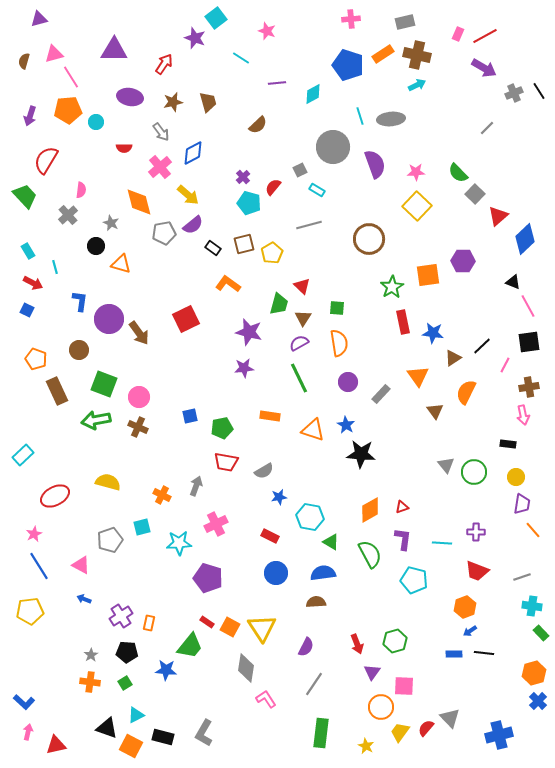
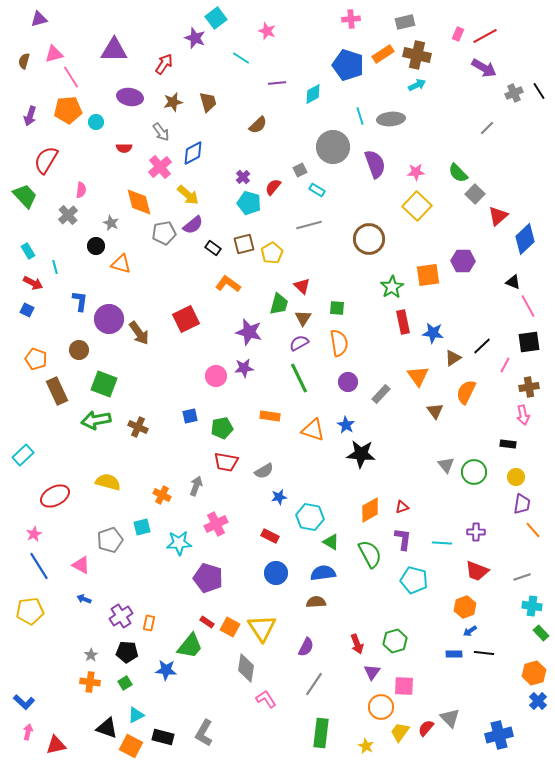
pink circle at (139, 397): moved 77 px right, 21 px up
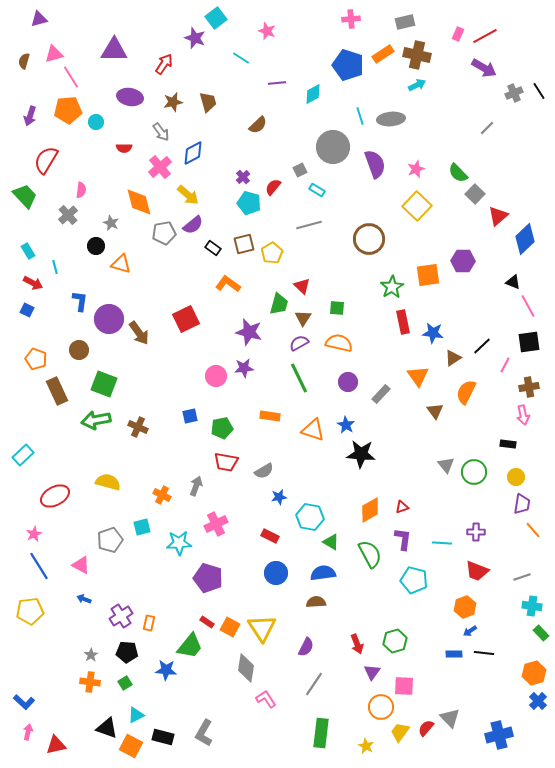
pink star at (416, 172): moved 3 px up; rotated 18 degrees counterclockwise
orange semicircle at (339, 343): rotated 68 degrees counterclockwise
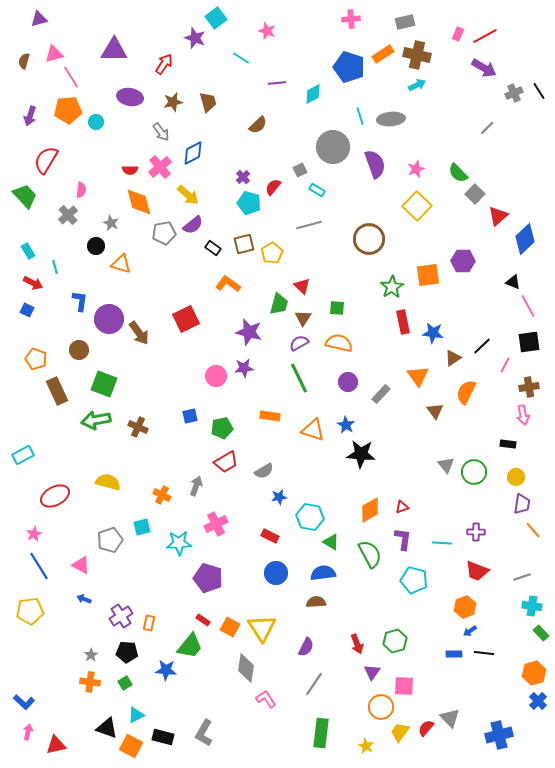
blue pentagon at (348, 65): moved 1 px right, 2 px down
red semicircle at (124, 148): moved 6 px right, 22 px down
cyan rectangle at (23, 455): rotated 15 degrees clockwise
red trapezoid at (226, 462): rotated 40 degrees counterclockwise
red rectangle at (207, 622): moved 4 px left, 2 px up
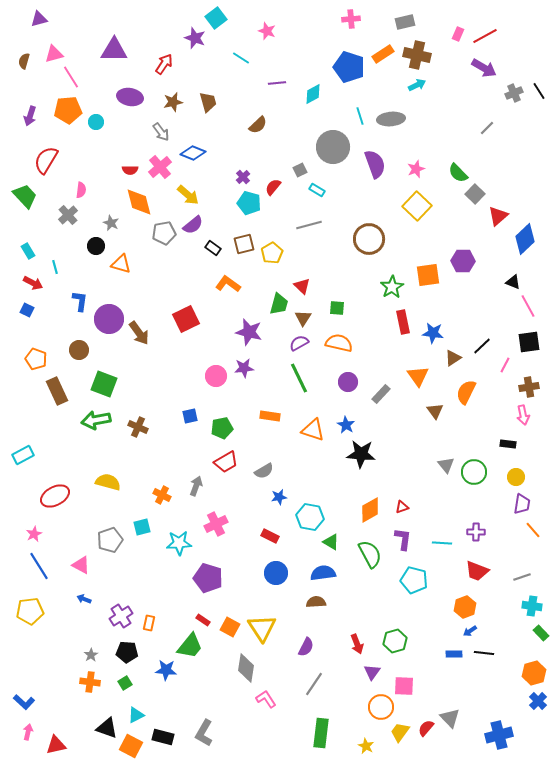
blue diamond at (193, 153): rotated 50 degrees clockwise
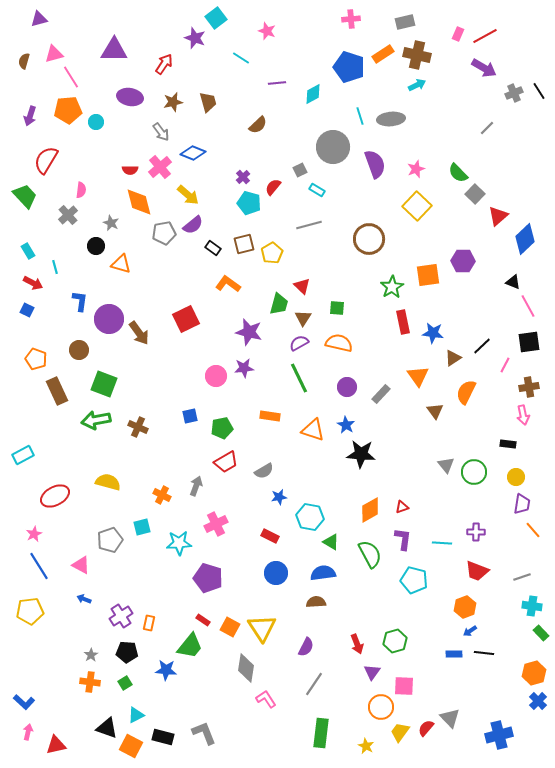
purple circle at (348, 382): moved 1 px left, 5 px down
gray L-shape at (204, 733): rotated 128 degrees clockwise
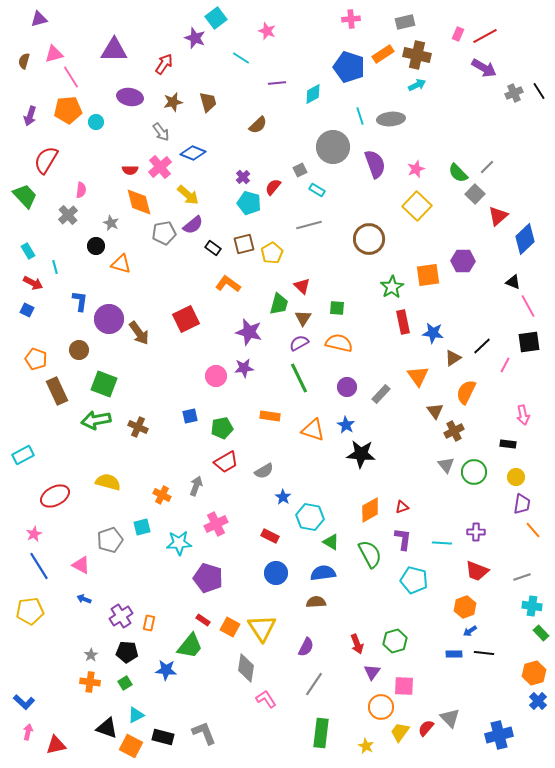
gray line at (487, 128): moved 39 px down
brown cross at (529, 387): moved 75 px left, 44 px down; rotated 18 degrees counterclockwise
blue star at (279, 497): moved 4 px right; rotated 28 degrees counterclockwise
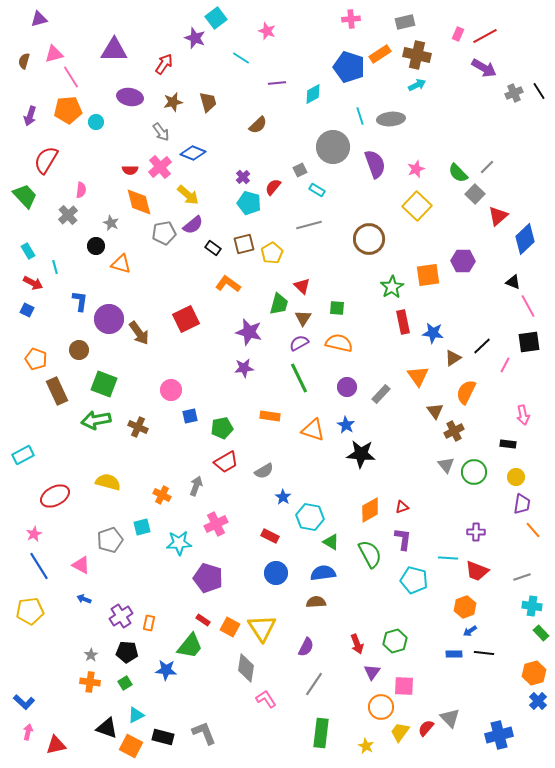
orange rectangle at (383, 54): moved 3 px left
pink circle at (216, 376): moved 45 px left, 14 px down
cyan line at (442, 543): moved 6 px right, 15 px down
